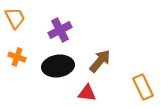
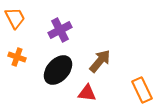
black ellipse: moved 4 px down; rotated 40 degrees counterclockwise
orange rectangle: moved 1 px left, 3 px down
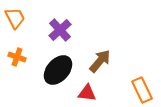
purple cross: rotated 15 degrees counterclockwise
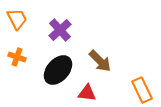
orange trapezoid: moved 2 px right, 1 px down
brown arrow: rotated 95 degrees clockwise
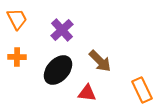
purple cross: moved 2 px right
orange cross: rotated 18 degrees counterclockwise
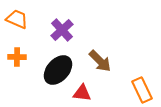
orange trapezoid: rotated 40 degrees counterclockwise
red triangle: moved 5 px left
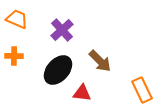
orange cross: moved 3 px left, 1 px up
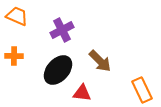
orange trapezoid: moved 3 px up
purple cross: rotated 15 degrees clockwise
